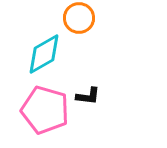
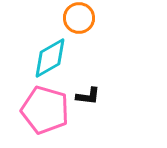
cyan diamond: moved 6 px right, 4 px down
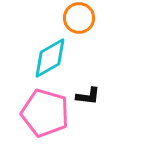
pink pentagon: moved 3 px down
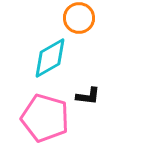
pink pentagon: moved 5 px down
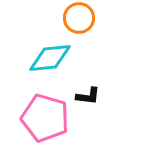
cyan diamond: rotated 24 degrees clockwise
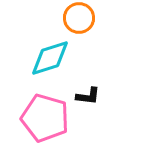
cyan diamond: rotated 12 degrees counterclockwise
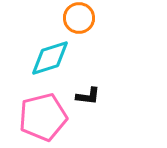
pink pentagon: moved 2 px left, 1 px up; rotated 30 degrees counterclockwise
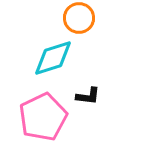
cyan diamond: moved 3 px right
pink pentagon: rotated 12 degrees counterclockwise
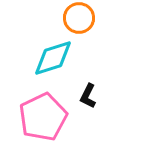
black L-shape: rotated 110 degrees clockwise
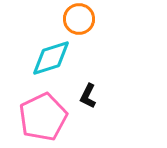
orange circle: moved 1 px down
cyan diamond: moved 2 px left
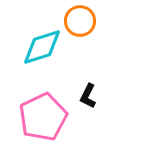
orange circle: moved 1 px right, 2 px down
cyan diamond: moved 9 px left, 11 px up
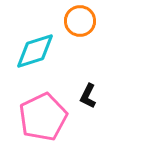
cyan diamond: moved 7 px left, 4 px down
